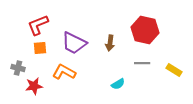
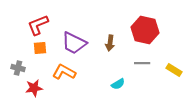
red star: moved 2 px down
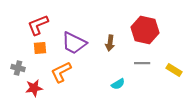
orange L-shape: moved 3 px left; rotated 55 degrees counterclockwise
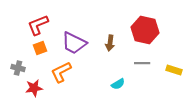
orange square: rotated 16 degrees counterclockwise
yellow rectangle: rotated 14 degrees counterclockwise
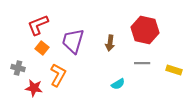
purple trapezoid: moved 1 px left, 2 px up; rotated 80 degrees clockwise
orange square: moved 2 px right; rotated 32 degrees counterclockwise
orange L-shape: moved 3 px left, 3 px down; rotated 145 degrees clockwise
red star: rotated 18 degrees clockwise
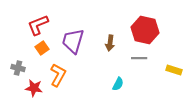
orange square: rotated 16 degrees clockwise
gray line: moved 3 px left, 5 px up
cyan semicircle: rotated 32 degrees counterclockwise
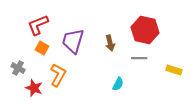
brown arrow: rotated 21 degrees counterclockwise
orange square: rotated 24 degrees counterclockwise
gray cross: rotated 16 degrees clockwise
red star: rotated 12 degrees clockwise
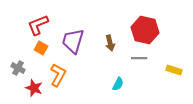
orange square: moved 1 px left
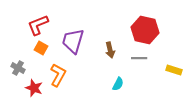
brown arrow: moved 7 px down
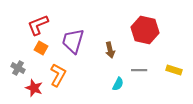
gray line: moved 12 px down
